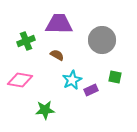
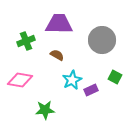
green square: rotated 16 degrees clockwise
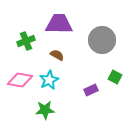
cyan star: moved 23 px left
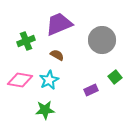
purple trapezoid: rotated 24 degrees counterclockwise
green square: rotated 24 degrees clockwise
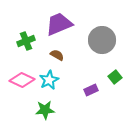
pink diamond: moved 2 px right; rotated 15 degrees clockwise
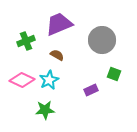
green square: moved 1 px left, 3 px up; rotated 32 degrees counterclockwise
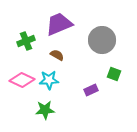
cyan star: rotated 24 degrees clockwise
